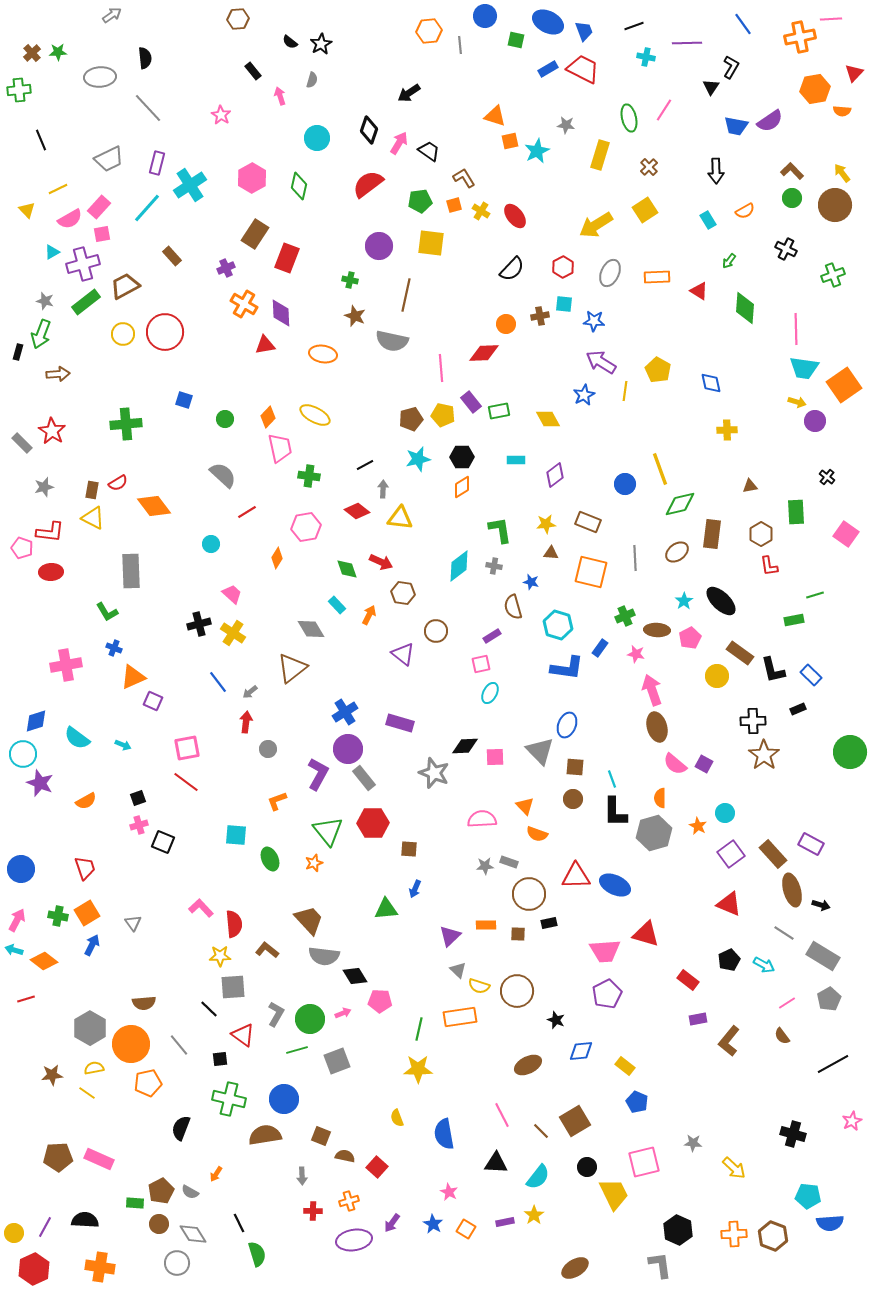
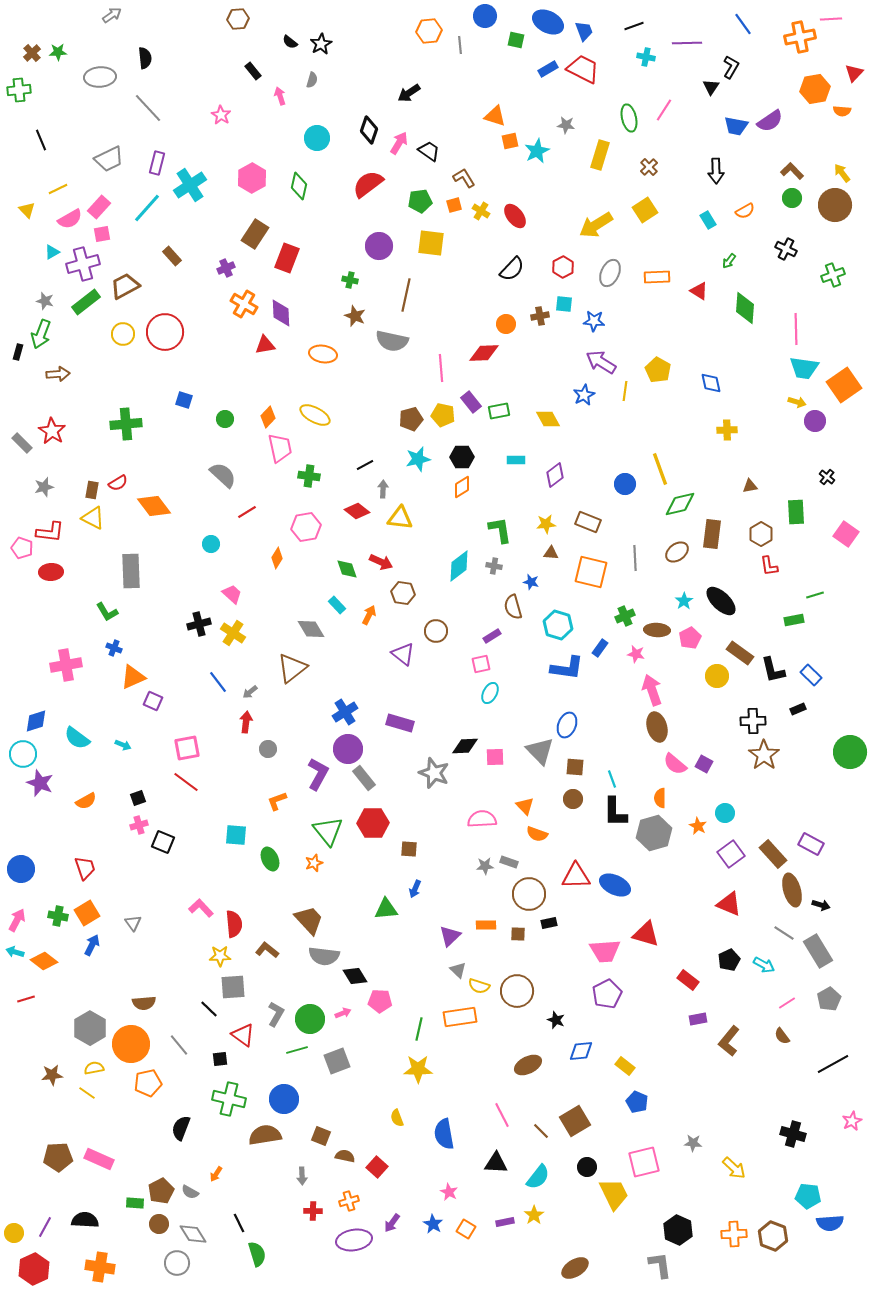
cyan arrow at (14, 950): moved 1 px right, 2 px down
gray rectangle at (823, 956): moved 5 px left, 5 px up; rotated 28 degrees clockwise
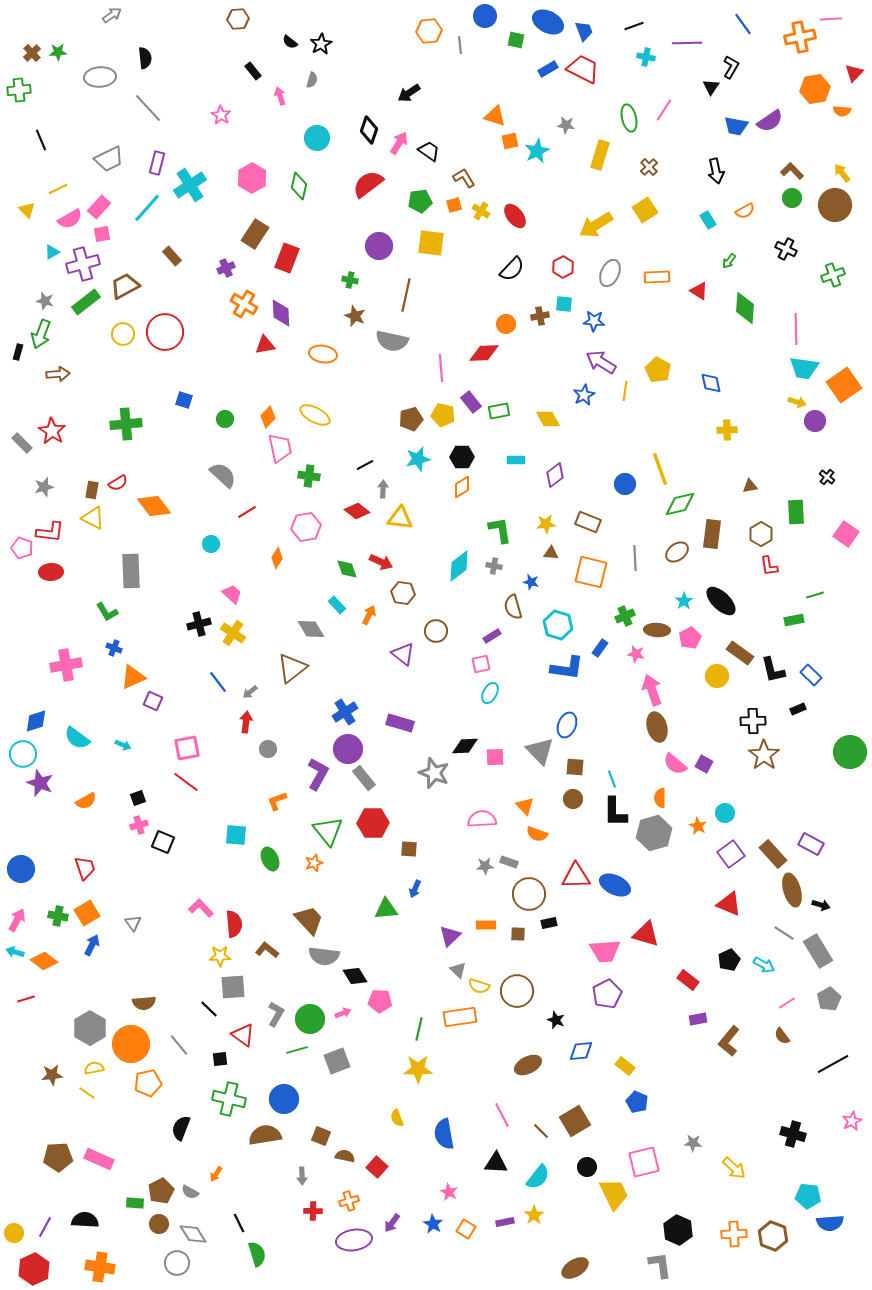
black arrow at (716, 171): rotated 10 degrees counterclockwise
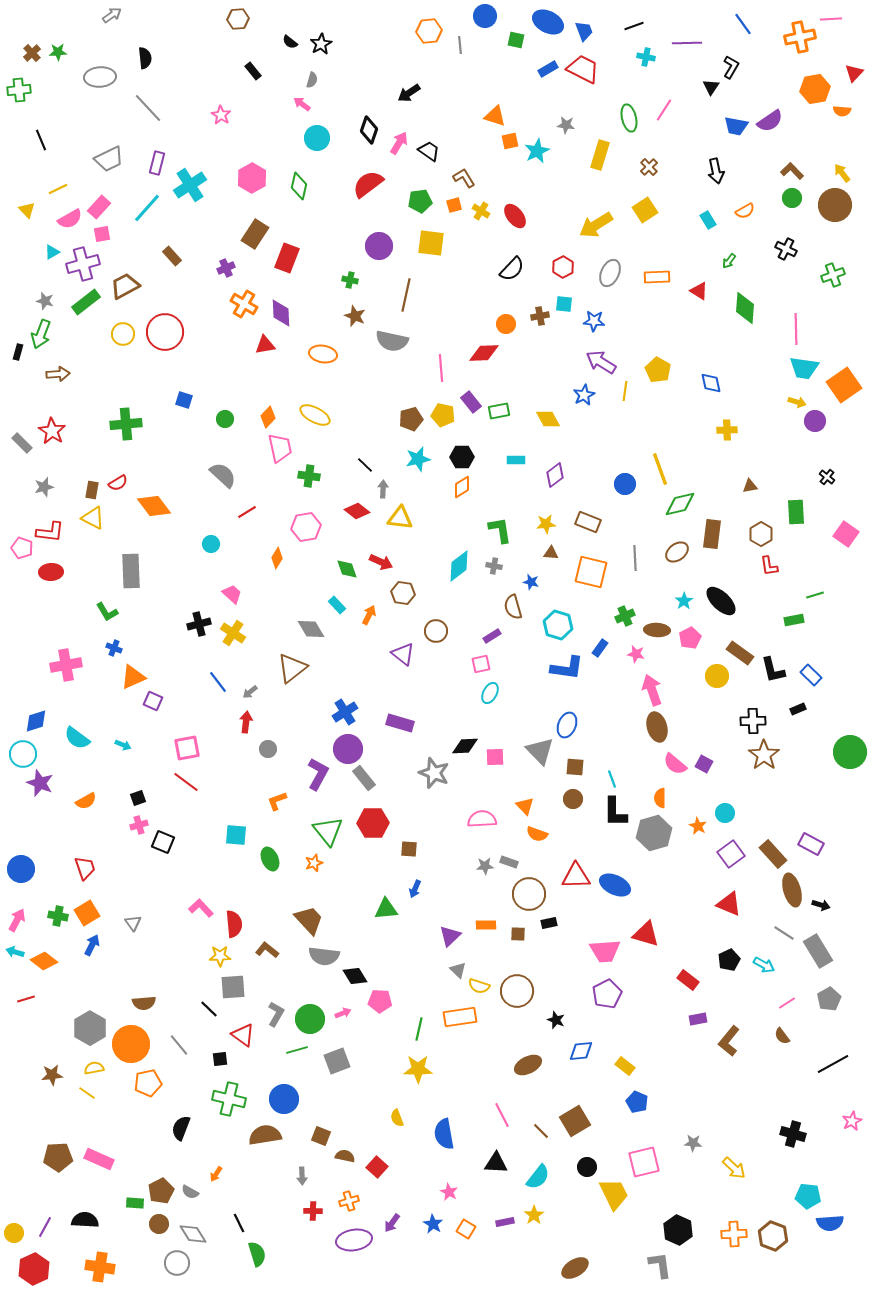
pink arrow at (280, 96): moved 22 px right, 8 px down; rotated 36 degrees counterclockwise
black line at (365, 465): rotated 72 degrees clockwise
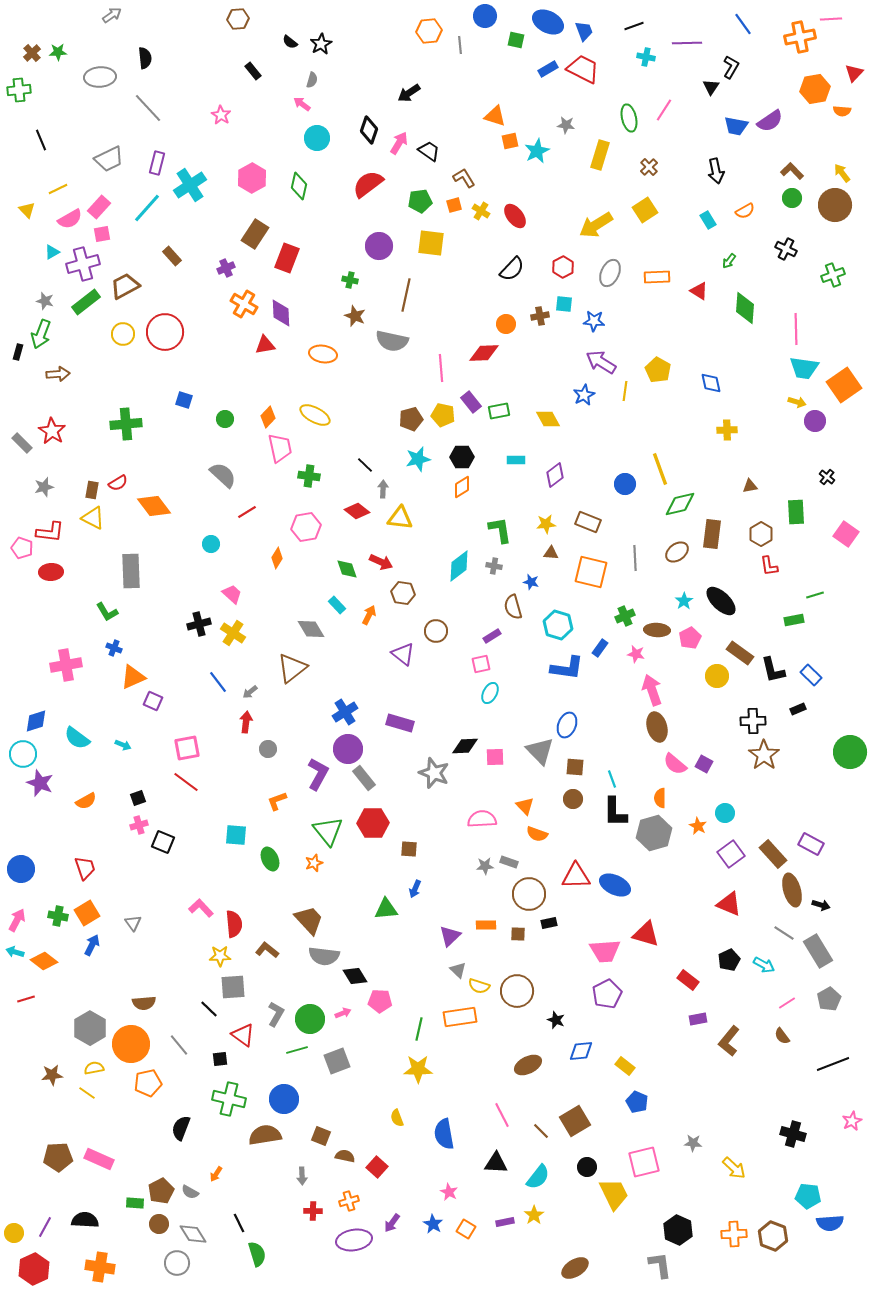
black line at (833, 1064): rotated 8 degrees clockwise
